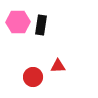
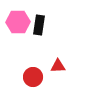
black rectangle: moved 2 px left
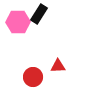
black rectangle: moved 11 px up; rotated 24 degrees clockwise
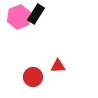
black rectangle: moved 3 px left
pink hexagon: moved 1 px right, 5 px up; rotated 20 degrees counterclockwise
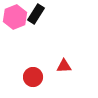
pink hexagon: moved 4 px left
red triangle: moved 6 px right
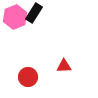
black rectangle: moved 2 px left, 1 px up
red circle: moved 5 px left
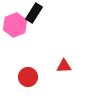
pink hexagon: moved 8 px down
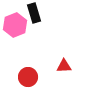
black rectangle: rotated 48 degrees counterclockwise
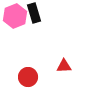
pink hexagon: moved 9 px up
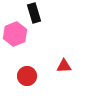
pink hexagon: moved 18 px down
red circle: moved 1 px left, 1 px up
